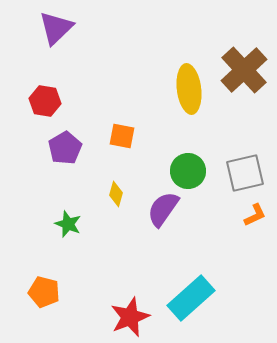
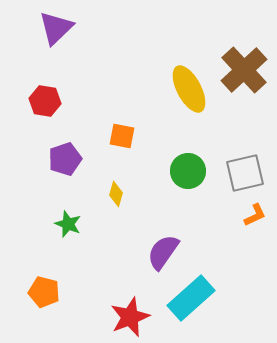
yellow ellipse: rotated 21 degrees counterclockwise
purple pentagon: moved 11 px down; rotated 12 degrees clockwise
purple semicircle: moved 43 px down
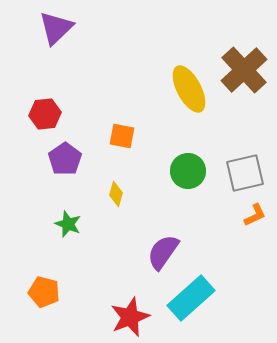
red hexagon: moved 13 px down; rotated 16 degrees counterclockwise
purple pentagon: rotated 16 degrees counterclockwise
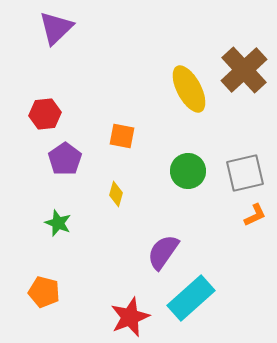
green star: moved 10 px left, 1 px up
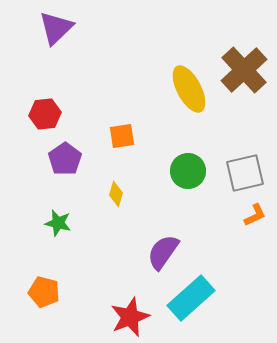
orange square: rotated 20 degrees counterclockwise
green star: rotated 8 degrees counterclockwise
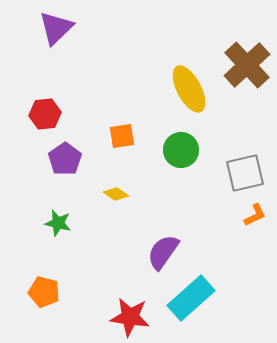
brown cross: moved 3 px right, 5 px up
green circle: moved 7 px left, 21 px up
yellow diamond: rotated 70 degrees counterclockwise
red star: rotated 30 degrees clockwise
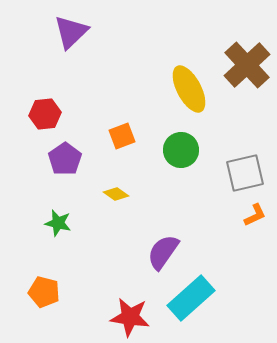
purple triangle: moved 15 px right, 4 px down
orange square: rotated 12 degrees counterclockwise
